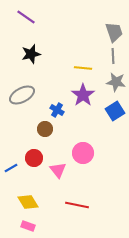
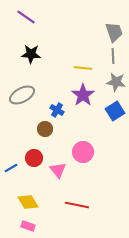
black star: rotated 18 degrees clockwise
pink circle: moved 1 px up
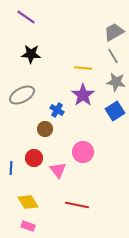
gray trapezoid: rotated 100 degrees counterclockwise
gray line: rotated 28 degrees counterclockwise
blue line: rotated 56 degrees counterclockwise
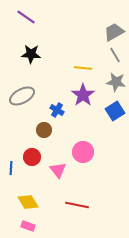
gray line: moved 2 px right, 1 px up
gray ellipse: moved 1 px down
brown circle: moved 1 px left, 1 px down
red circle: moved 2 px left, 1 px up
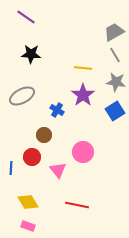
brown circle: moved 5 px down
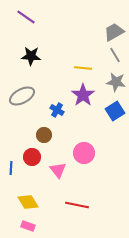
black star: moved 2 px down
pink circle: moved 1 px right, 1 px down
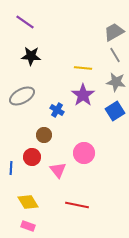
purple line: moved 1 px left, 5 px down
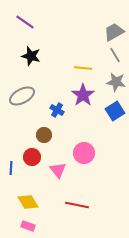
black star: rotated 12 degrees clockwise
